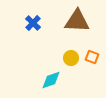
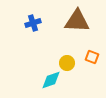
blue cross: rotated 28 degrees clockwise
yellow circle: moved 4 px left, 5 px down
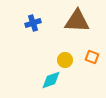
yellow circle: moved 2 px left, 3 px up
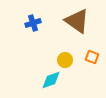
brown triangle: rotated 32 degrees clockwise
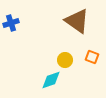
blue cross: moved 22 px left
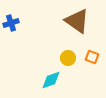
yellow circle: moved 3 px right, 2 px up
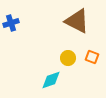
brown triangle: rotated 8 degrees counterclockwise
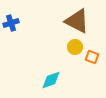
yellow circle: moved 7 px right, 11 px up
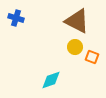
blue cross: moved 5 px right, 5 px up; rotated 35 degrees clockwise
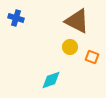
yellow circle: moved 5 px left
